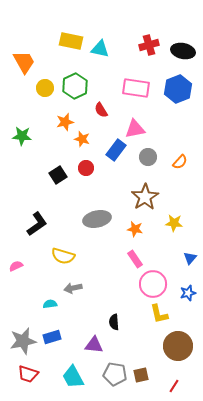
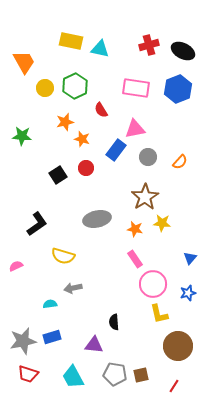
black ellipse at (183, 51): rotated 15 degrees clockwise
yellow star at (174, 223): moved 12 px left
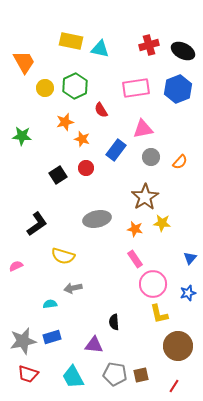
pink rectangle at (136, 88): rotated 16 degrees counterclockwise
pink triangle at (135, 129): moved 8 px right
gray circle at (148, 157): moved 3 px right
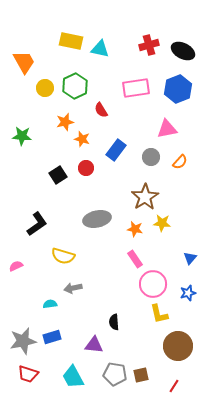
pink triangle at (143, 129): moved 24 px right
